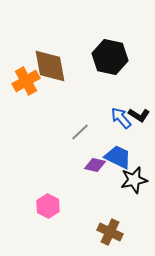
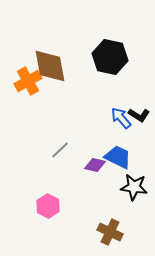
orange cross: moved 2 px right
gray line: moved 20 px left, 18 px down
black star: moved 7 px down; rotated 20 degrees clockwise
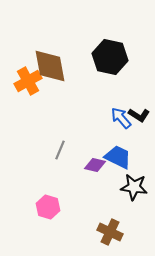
gray line: rotated 24 degrees counterclockwise
pink hexagon: moved 1 px down; rotated 10 degrees counterclockwise
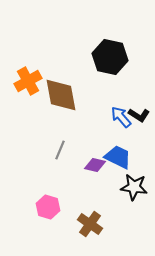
brown diamond: moved 11 px right, 29 px down
blue arrow: moved 1 px up
brown cross: moved 20 px left, 8 px up; rotated 10 degrees clockwise
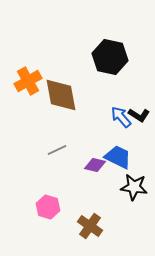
gray line: moved 3 px left; rotated 42 degrees clockwise
brown cross: moved 2 px down
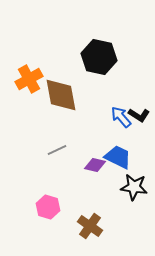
black hexagon: moved 11 px left
orange cross: moved 1 px right, 2 px up
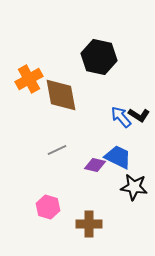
brown cross: moved 1 px left, 2 px up; rotated 35 degrees counterclockwise
